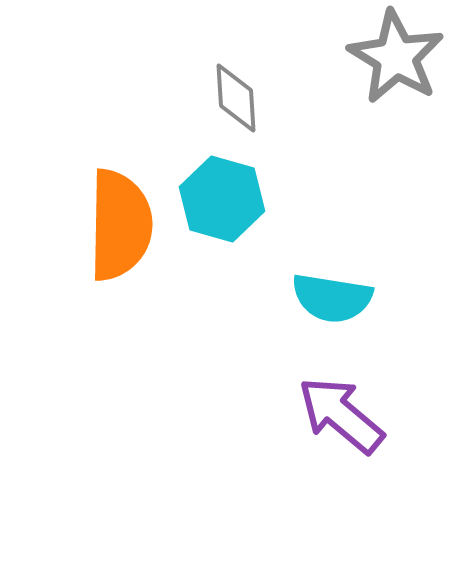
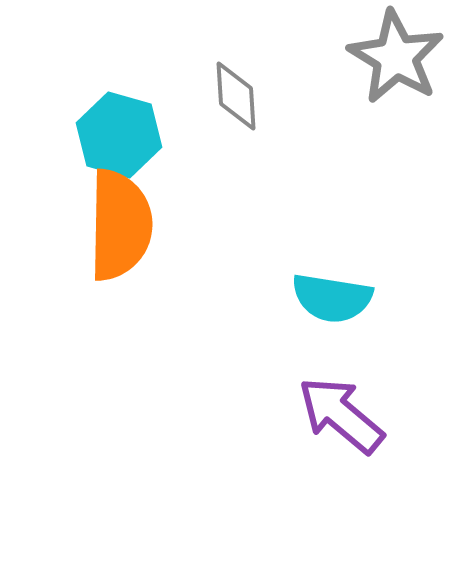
gray diamond: moved 2 px up
cyan hexagon: moved 103 px left, 64 px up
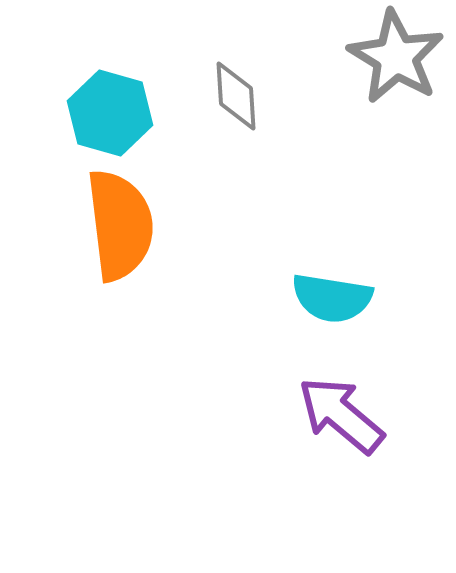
cyan hexagon: moved 9 px left, 22 px up
orange semicircle: rotated 8 degrees counterclockwise
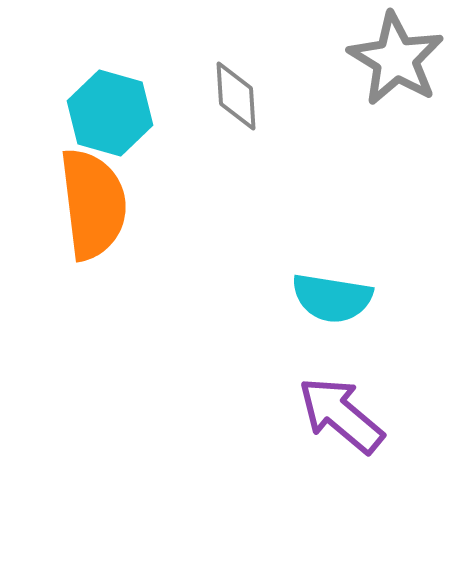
gray star: moved 2 px down
orange semicircle: moved 27 px left, 21 px up
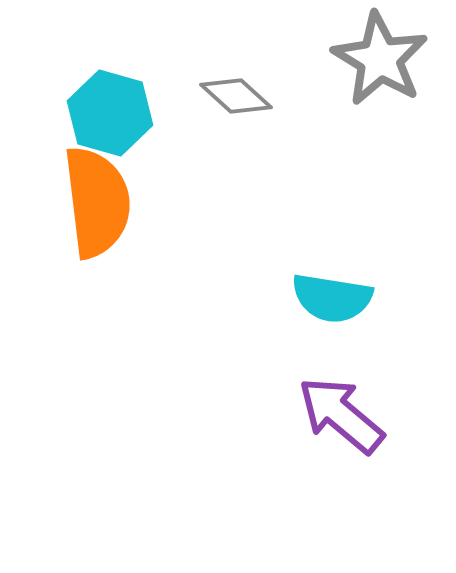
gray star: moved 16 px left
gray diamond: rotated 44 degrees counterclockwise
orange semicircle: moved 4 px right, 2 px up
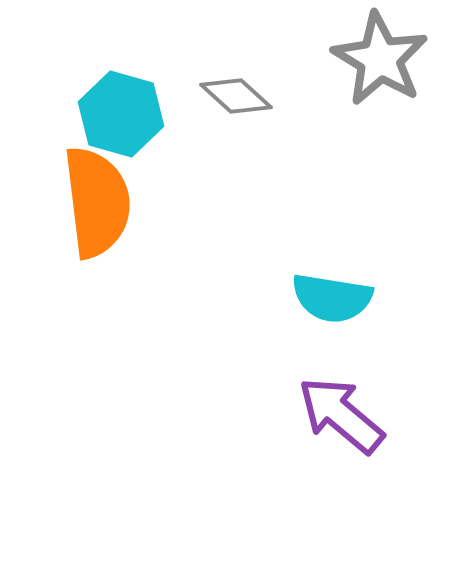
cyan hexagon: moved 11 px right, 1 px down
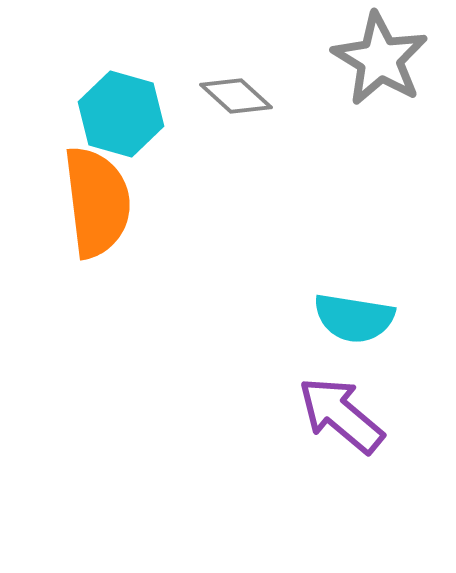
cyan semicircle: moved 22 px right, 20 px down
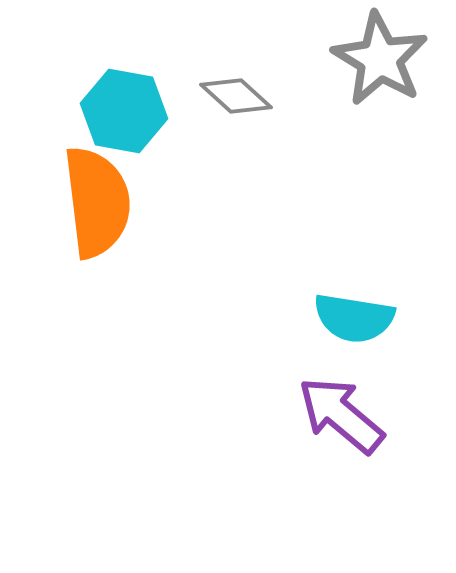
cyan hexagon: moved 3 px right, 3 px up; rotated 6 degrees counterclockwise
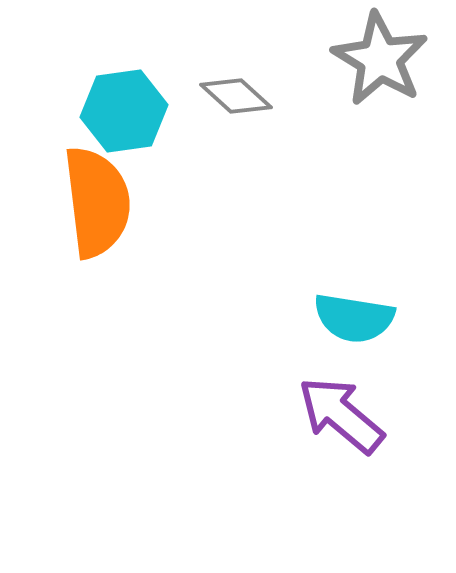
cyan hexagon: rotated 18 degrees counterclockwise
